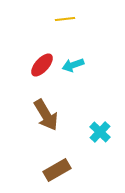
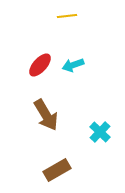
yellow line: moved 2 px right, 3 px up
red ellipse: moved 2 px left
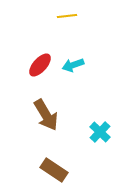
brown rectangle: moved 3 px left; rotated 64 degrees clockwise
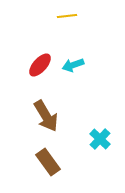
brown arrow: moved 1 px down
cyan cross: moved 7 px down
brown rectangle: moved 6 px left, 8 px up; rotated 20 degrees clockwise
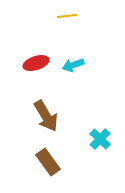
red ellipse: moved 4 px left, 2 px up; rotated 30 degrees clockwise
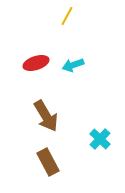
yellow line: rotated 54 degrees counterclockwise
brown rectangle: rotated 8 degrees clockwise
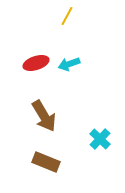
cyan arrow: moved 4 px left, 1 px up
brown arrow: moved 2 px left
brown rectangle: moved 2 px left; rotated 40 degrees counterclockwise
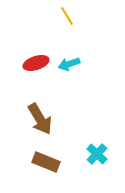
yellow line: rotated 60 degrees counterclockwise
brown arrow: moved 4 px left, 3 px down
cyan cross: moved 3 px left, 15 px down
